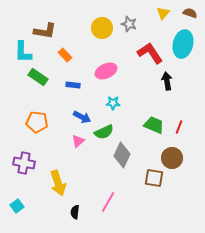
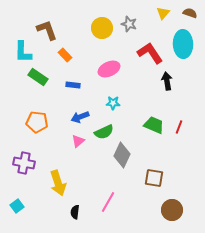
brown L-shape: moved 2 px right, 1 px up; rotated 120 degrees counterclockwise
cyan ellipse: rotated 16 degrees counterclockwise
pink ellipse: moved 3 px right, 2 px up
blue arrow: moved 2 px left; rotated 132 degrees clockwise
brown circle: moved 52 px down
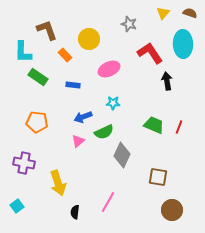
yellow circle: moved 13 px left, 11 px down
blue arrow: moved 3 px right
brown square: moved 4 px right, 1 px up
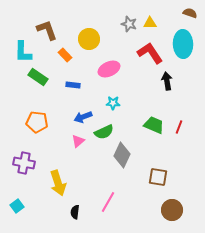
yellow triangle: moved 13 px left, 10 px down; rotated 48 degrees clockwise
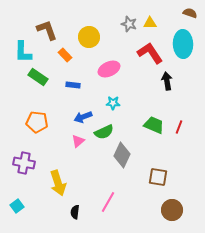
yellow circle: moved 2 px up
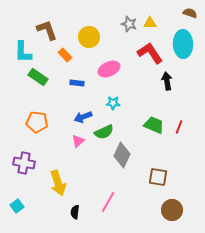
blue rectangle: moved 4 px right, 2 px up
